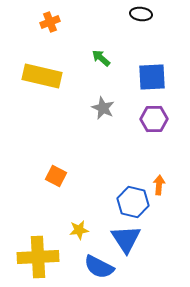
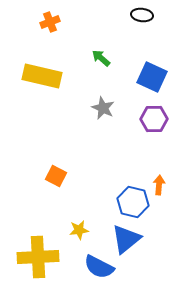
black ellipse: moved 1 px right, 1 px down
blue square: rotated 28 degrees clockwise
blue triangle: rotated 24 degrees clockwise
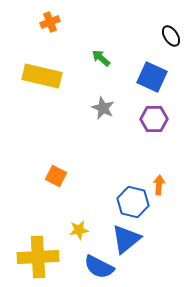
black ellipse: moved 29 px right, 21 px down; rotated 50 degrees clockwise
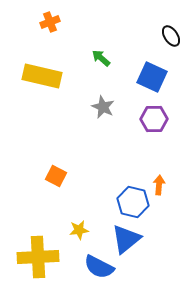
gray star: moved 1 px up
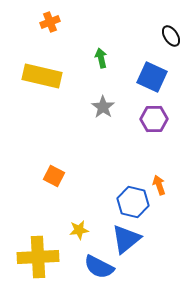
green arrow: rotated 36 degrees clockwise
gray star: rotated 10 degrees clockwise
orange square: moved 2 px left
orange arrow: rotated 24 degrees counterclockwise
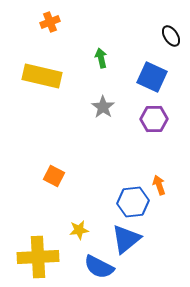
blue hexagon: rotated 20 degrees counterclockwise
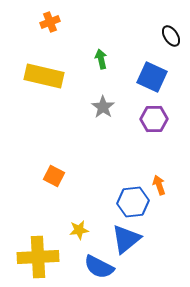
green arrow: moved 1 px down
yellow rectangle: moved 2 px right
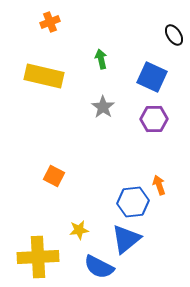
black ellipse: moved 3 px right, 1 px up
